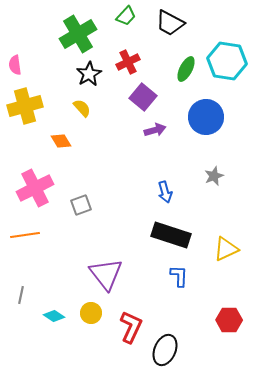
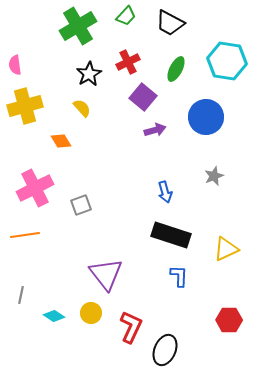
green cross: moved 8 px up
green ellipse: moved 10 px left
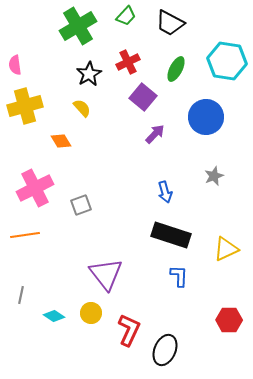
purple arrow: moved 4 px down; rotated 30 degrees counterclockwise
red L-shape: moved 2 px left, 3 px down
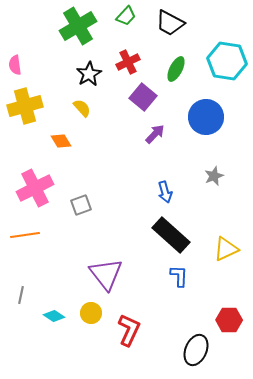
black rectangle: rotated 24 degrees clockwise
black ellipse: moved 31 px right
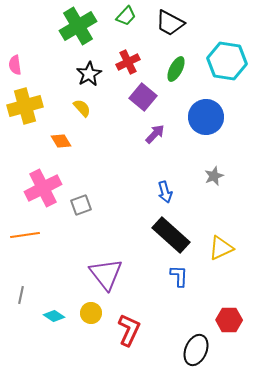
pink cross: moved 8 px right
yellow triangle: moved 5 px left, 1 px up
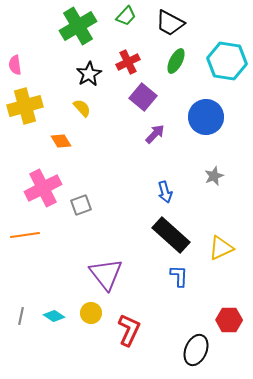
green ellipse: moved 8 px up
gray line: moved 21 px down
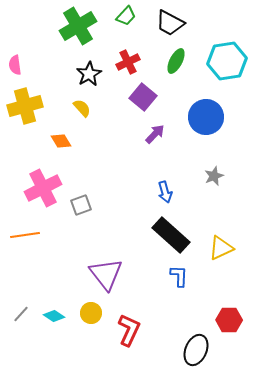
cyan hexagon: rotated 18 degrees counterclockwise
gray line: moved 2 px up; rotated 30 degrees clockwise
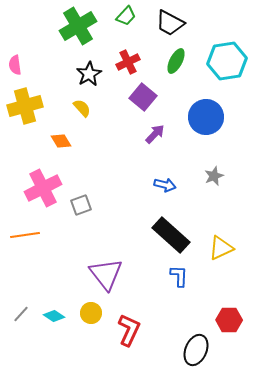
blue arrow: moved 7 px up; rotated 60 degrees counterclockwise
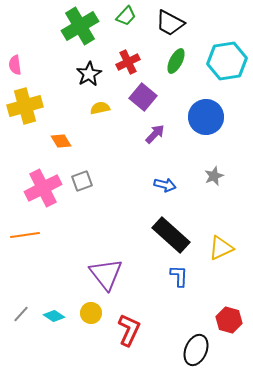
green cross: moved 2 px right
yellow semicircle: moved 18 px right; rotated 60 degrees counterclockwise
gray square: moved 1 px right, 24 px up
red hexagon: rotated 15 degrees clockwise
